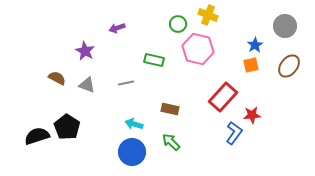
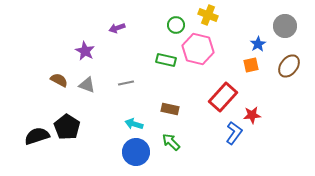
green circle: moved 2 px left, 1 px down
blue star: moved 3 px right, 1 px up
green rectangle: moved 12 px right
brown semicircle: moved 2 px right, 2 px down
blue circle: moved 4 px right
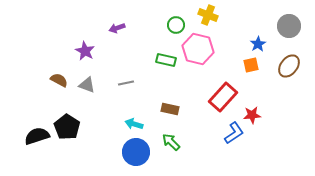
gray circle: moved 4 px right
blue L-shape: rotated 20 degrees clockwise
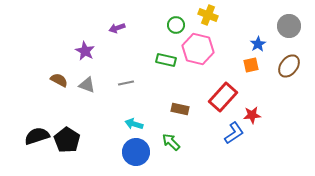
brown rectangle: moved 10 px right
black pentagon: moved 13 px down
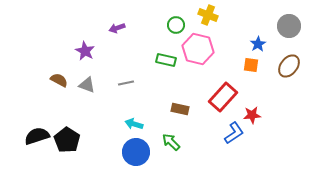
orange square: rotated 21 degrees clockwise
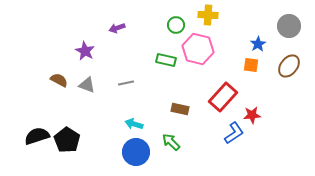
yellow cross: rotated 18 degrees counterclockwise
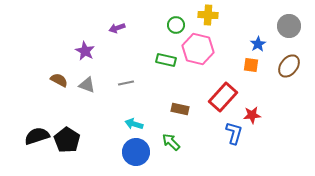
blue L-shape: rotated 40 degrees counterclockwise
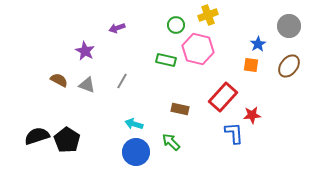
yellow cross: rotated 24 degrees counterclockwise
gray line: moved 4 px left, 2 px up; rotated 49 degrees counterclockwise
blue L-shape: rotated 20 degrees counterclockwise
